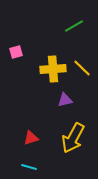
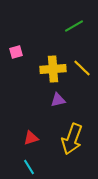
purple triangle: moved 7 px left
yellow arrow: moved 1 px left, 1 px down; rotated 8 degrees counterclockwise
cyan line: rotated 42 degrees clockwise
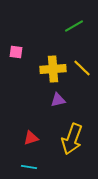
pink square: rotated 24 degrees clockwise
cyan line: rotated 49 degrees counterclockwise
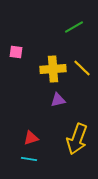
green line: moved 1 px down
yellow arrow: moved 5 px right
cyan line: moved 8 px up
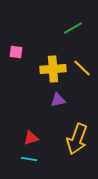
green line: moved 1 px left, 1 px down
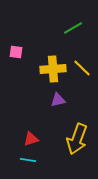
red triangle: moved 1 px down
cyan line: moved 1 px left, 1 px down
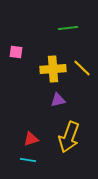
green line: moved 5 px left; rotated 24 degrees clockwise
yellow arrow: moved 8 px left, 2 px up
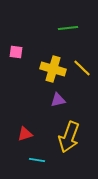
yellow cross: rotated 20 degrees clockwise
red triangle: moved 6 px left, 5 px up
cyan line: moved 9 px right
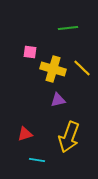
pink square: moved 14 px right
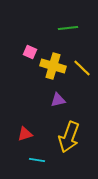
pink square: rotated 16 degrees clockwise
yellow cross: moved 3 px up
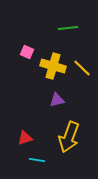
pink square: moved 3 px left
purple triangle: moved 1 px left
red triangle: moved 4 px down
